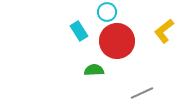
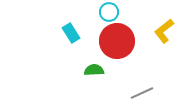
cyan circle: moved 2 px right
cyan rectangle: moved 8 px left, 2 px down
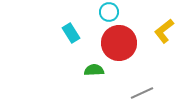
red circle: moved 2 px right, 2 px down
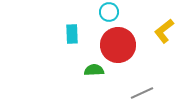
cyan rectangle: moved 1 px right, 1 px down; rotated 30 degrees clockwise
red circle: moved 1 px left, 2 px down
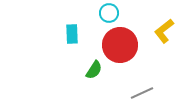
cyan circle: moved 1 px down
red circle: moved 2 px right
green semicircle: rotated 126 degrees clockwise
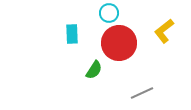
red circle: moved 1 px left, 2 px up
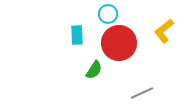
cyan circle: moved 1 px left, 1 px down
cyan rectangle: moved 5 px right, 1 px down
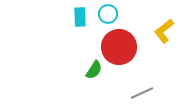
cyan rectangle: moved 3 px right, 18 px up
red circle: moved 4 px down
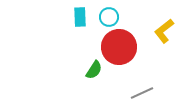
cyan circle: moved 1 px right, 3 px down
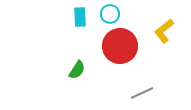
cyan circle: moved 1 px right, 3 px up
red circle: moved 1 px right, 1 px up
green semicircle: moved 17 px left
